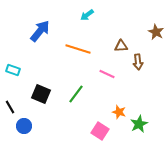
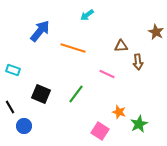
orange line: moved 5 px left, 1 px up
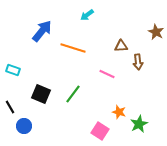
blue arrow: moved 2 px right
green line: moved 3 px left
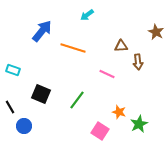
green line: moved 4 px right, 6 px down
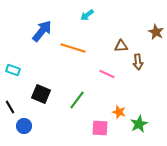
pink square: moved 3 px up; rotated 30 degrees counterclockwise
